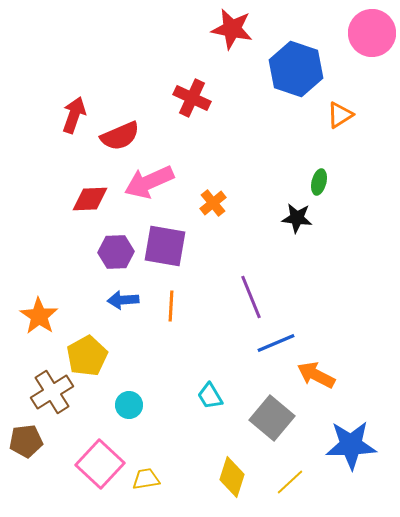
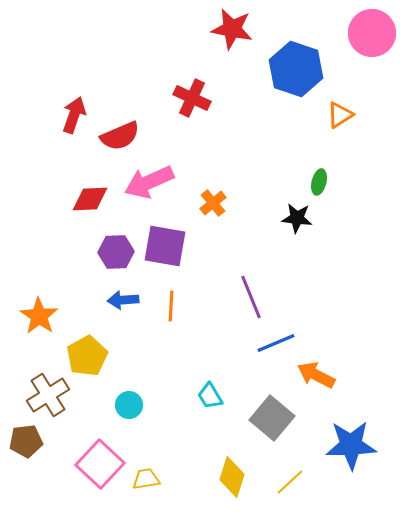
brown cross: moved 4 px left, 3 px down
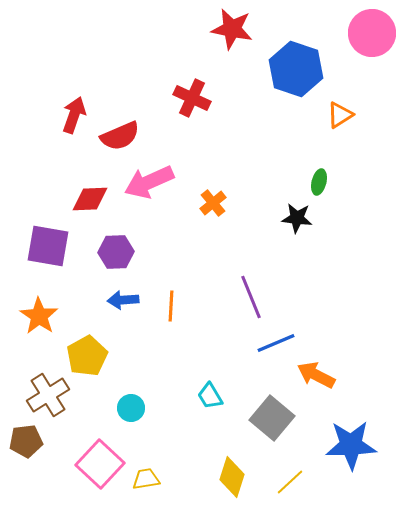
purple square: moved 117 px left
cyan circle: moved 2 px right, 3 px down
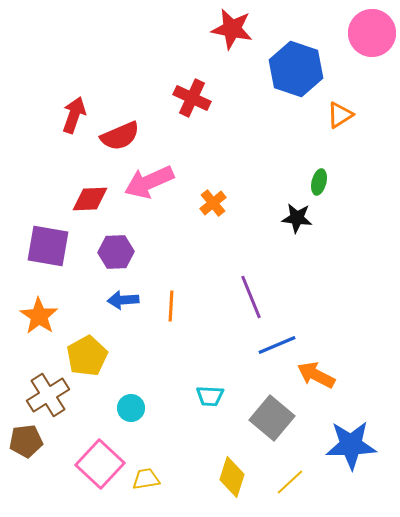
blue line: moved 1 px right, 2 px down
cyan trapezoid: rotated 56 degrees counterclockwise
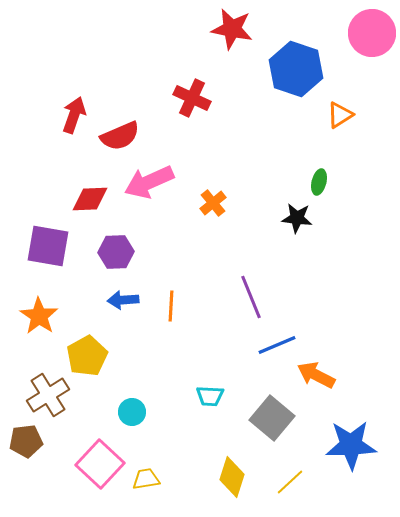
cyan circle: moved 1 px right, 4 px down
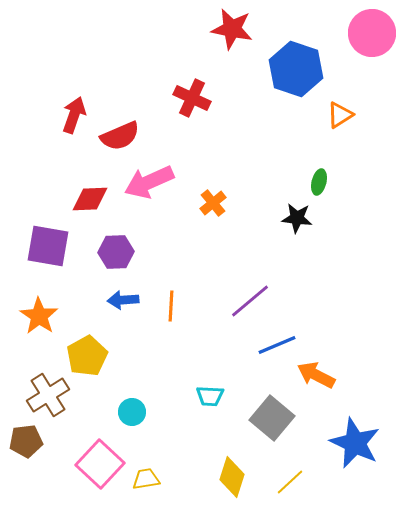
purple line: moved 1 px left, 4 px down; rotated 72 degrees clockwise
blue star: moved 4 px right, 2 px up; rotated 27 degrees clockwise
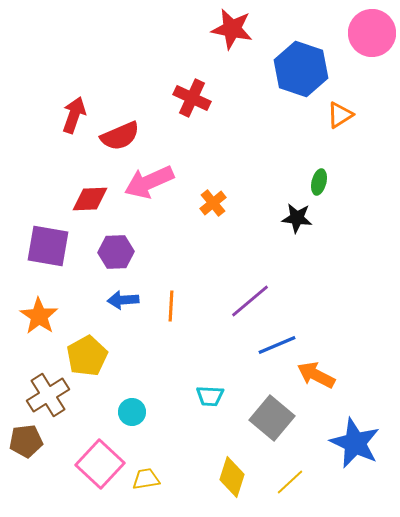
blue hexagon: moved 5 px right
